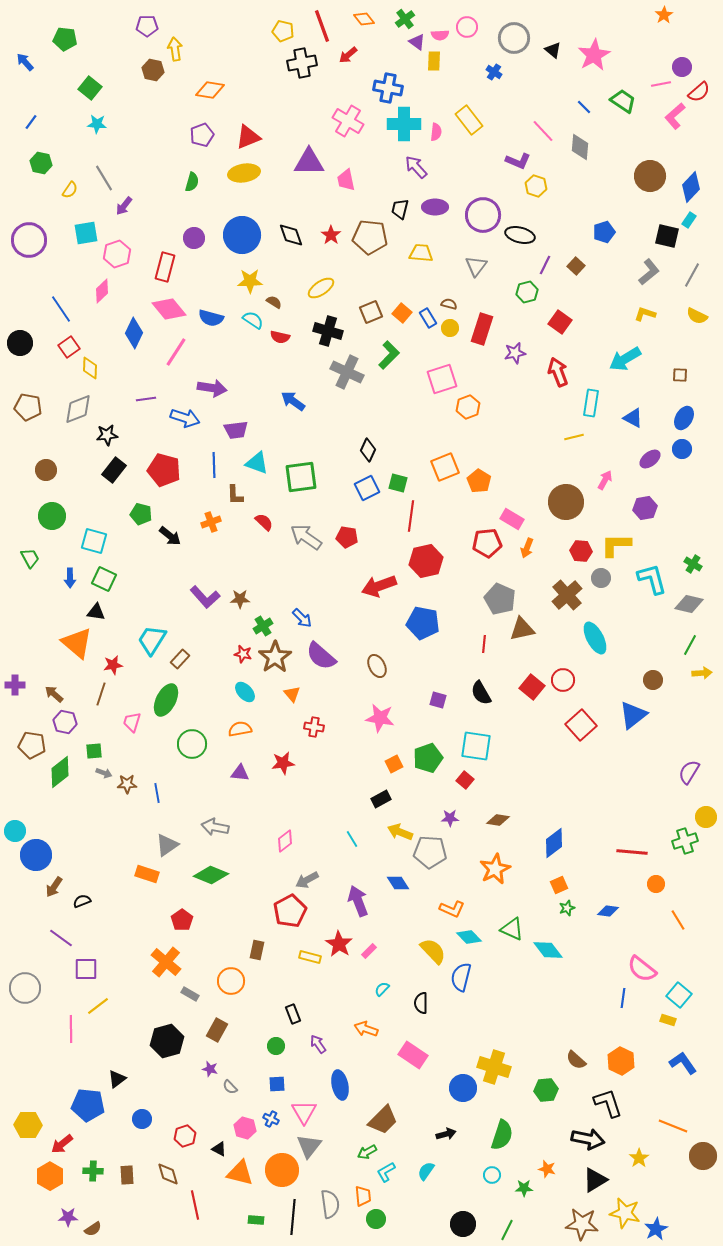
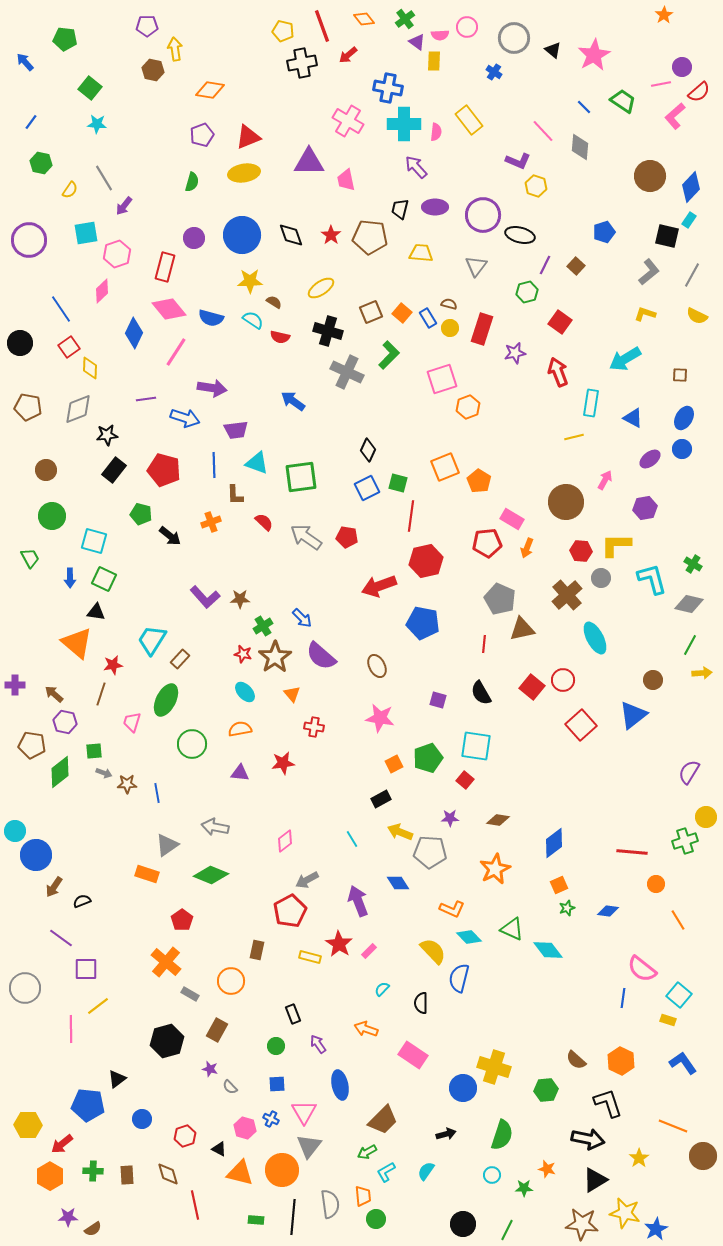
blue semicircle at (461, 977): moved 2 px left, 1 px down
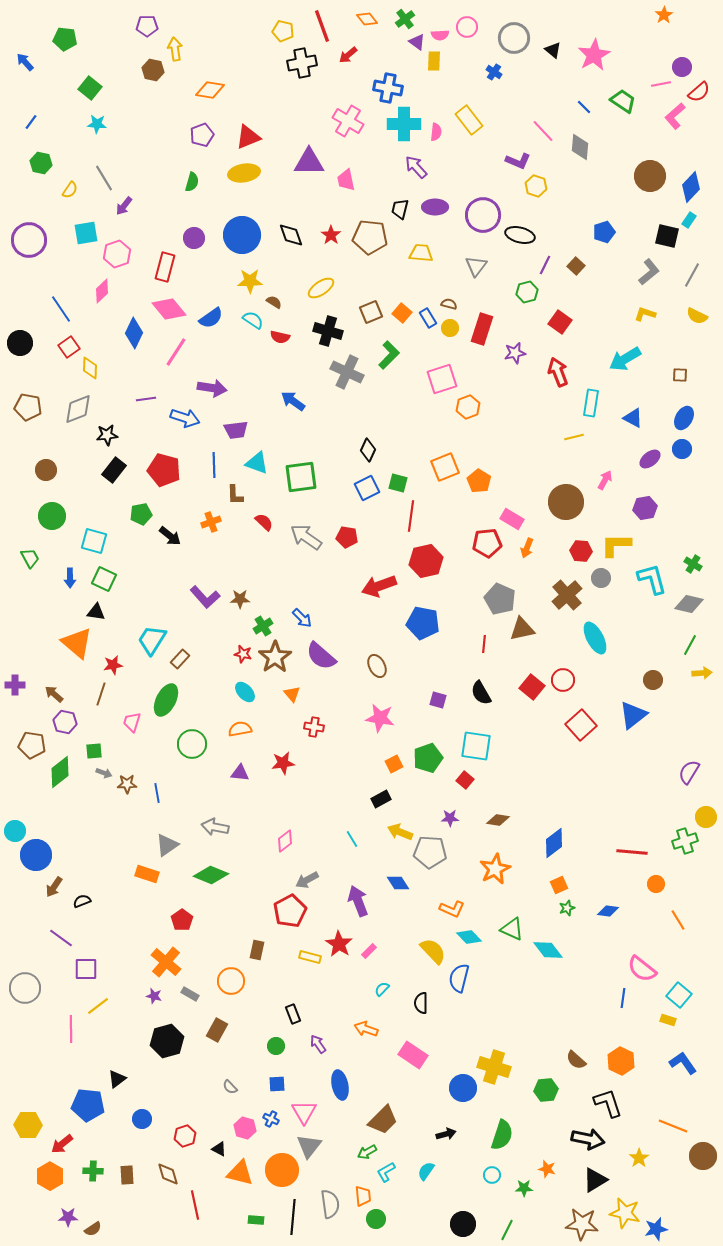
orange diamond at (364, 19): moved 3 px right
blue semicircle at (211, 318): rotated 50 degrees counterclockwise
green pentagon at (141, 514): rotated 25 degrees counterclockwise
purple star at (210, 1069): moved 56 px left, 73 px up
blue star at (656, 1229): rotated 15 degrees clockwise
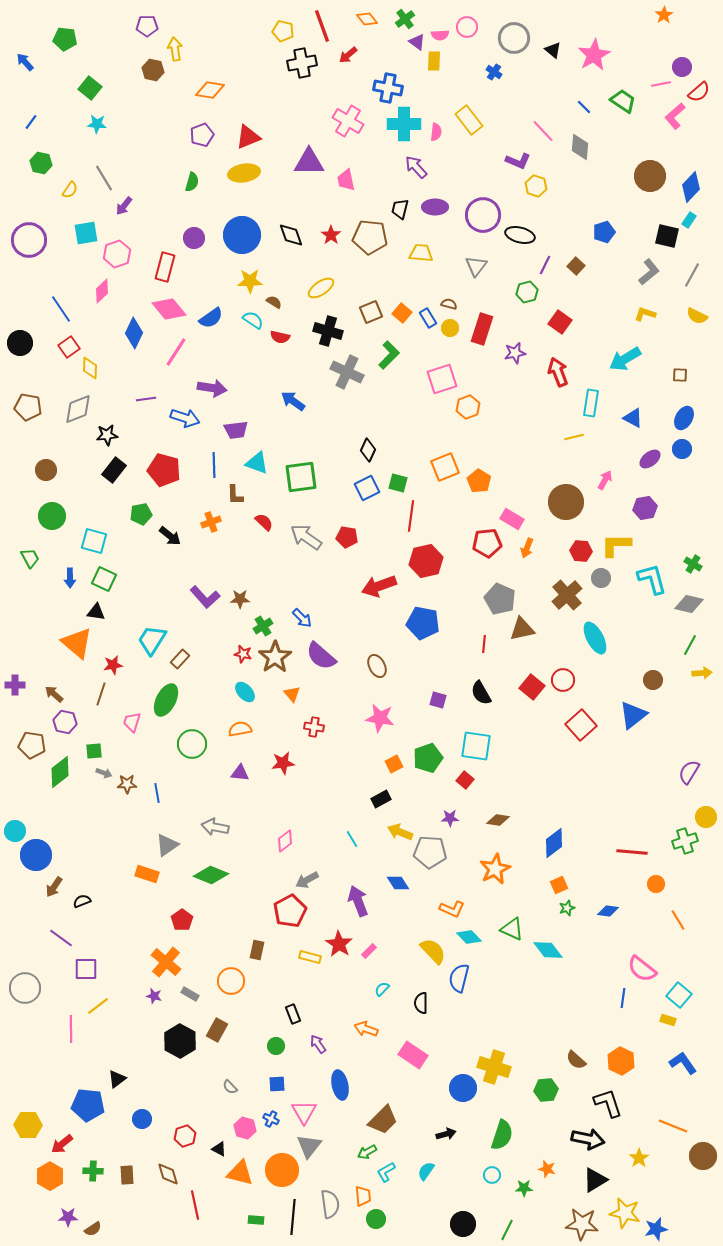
black hexagon at (167, 1041): moved 13 px right; rotated 16 degrees counterclockwise
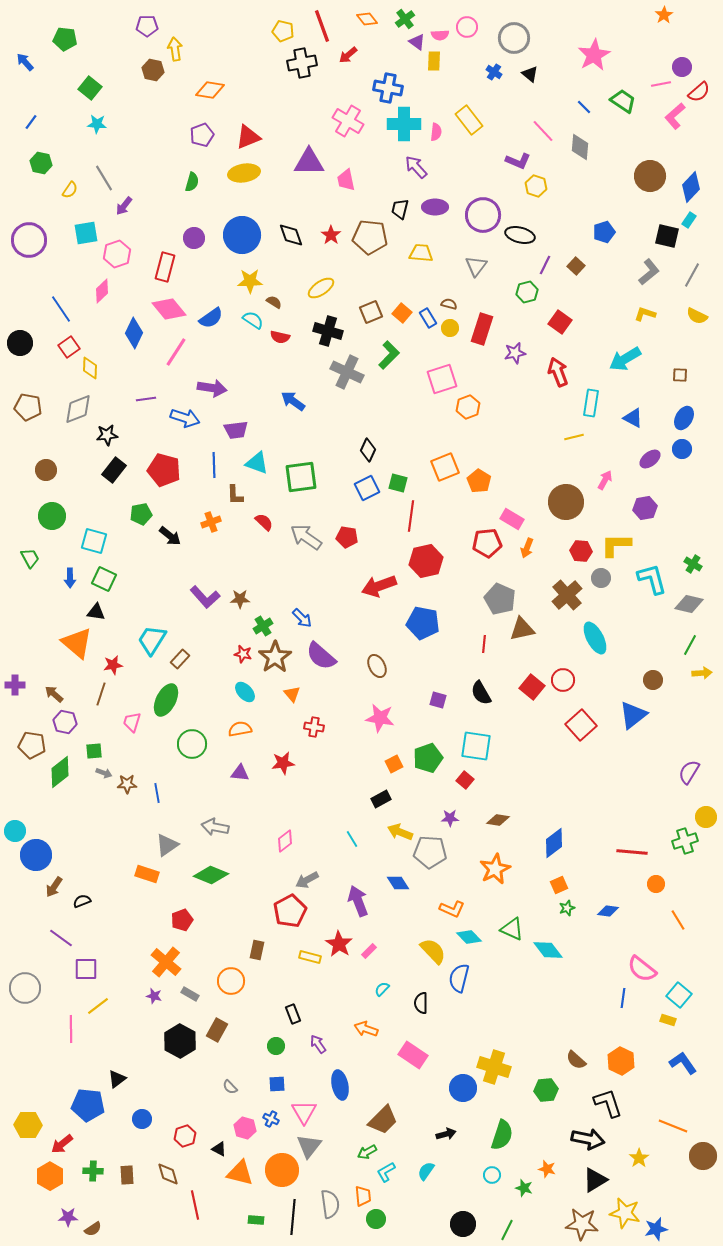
black triangle at (553, 50): moved 23 px left, 24 px down
red pentagon at (182, 920): rotated 15 degrees clockwise
green star at (524, 1188): rotated 18 degrees clockwise
